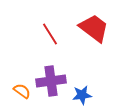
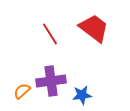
orange semicircle: rotated 78 degrees counterclockwise
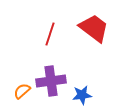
red line: rotated 50 degrees clockwise
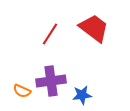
red line: rotated 15 degrees clockwise
orange semicircle: rotated 114 degrees counterclockwise
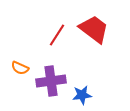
red trapezoid: moved 1 px down
red line: moved 7 px right, 1 px down
orange semicircle: moved 2 px left, 23 px up
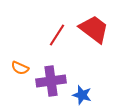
blue star: rotated 24 degrees clockwise
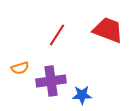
red trapezoid: moved 14 px right, 1 px down; rotated 16 degrees counterclockwise
orange semicircle: rotated 42 degrees counterclockwise
blue star: rotated 18 degrees counterclockwise
